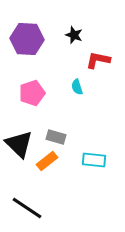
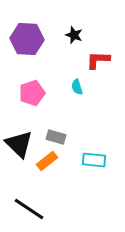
red L-shape: rotated 10 degrees counterclockwise
black line: moved 2 px right, 1 px down
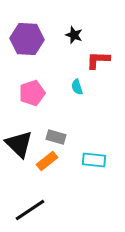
black line: moved 1 px right, 1 px down; rotated 68 degrees counterclockwise
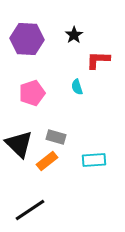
black star: rotated 18 degrees clockwise
cyan rectangle: rotated 10 degrees counterclockwise
